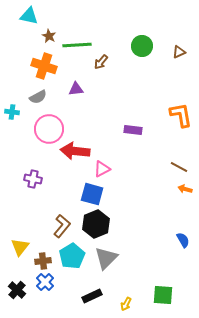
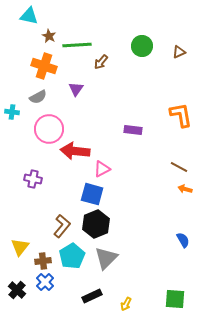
purple triangle: rotated 49 degrees counterclockwise
green square: moved 12 px right, 4 px down
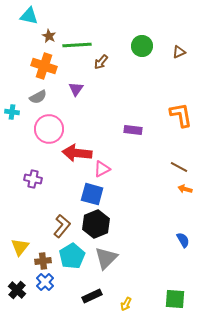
red arrow: moved 2 px right, 2 px down
